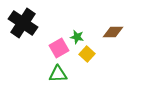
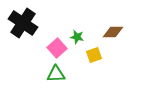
pink square: moved 2 px left; rotated 12 degrees counterclockwise
yellow square: moved 7 px right, 1 px down; rotated 28 degrees clockwise
green triangle: moved 2 px left
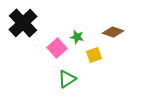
black cross: rotated 12 degrees clockwise
brown diamond: rotated 20 degrees clockwise
green triangle: moved 11 px right, 5 px down; rotated 30 degrees counterclockwise
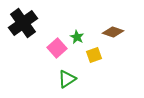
black cross: rotated 8 degrees clockwise
green star: rotated 16 degrees clockwise
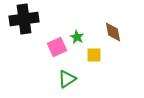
black cross: moved 1 px right, 4 px up; rotated 28 degrees clockwise
brown diamond: rotated 60 degrees clockwise
pink square: moved 1 px up; rotated 18 degrees clockwise
yellow square: rotated 21 degrees clockwise
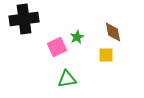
green star: rotated 16 degrees clockwise
yellow square: moved 12 px right
green triangle: rotated 24 degrees clockwise
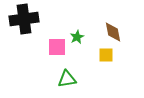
pink square: rotated 24 degrees clockwise
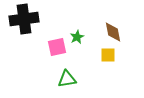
pink square: rotated 12 degrees counterclockwise
yellow square: moved 2 px right
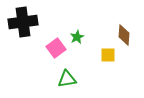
black cross: moved 1 px left, 3 px down
brown diamond: moved 11 px right, 3 px down; rotated 15 degrees clockwise
pink square: moved 1 px left, 1 px down; rotated 24 degrees counterclockwise
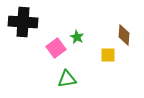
black cross: rotated 12 degrees clockwise
green star: rotated 16 degrees counterclockwise
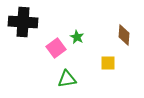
yellow square: moved 8 px down
